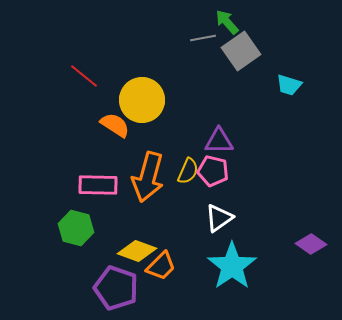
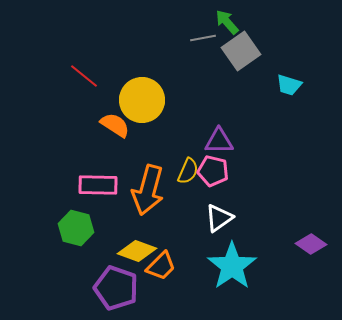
orange arrow: moved 13 px down
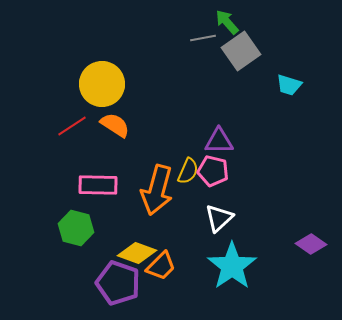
red line: moved 12 px left, 50 px down; rotated 72 degrees counterclockwise
yellow circle: moved 40 px left, 16 px up
orange arrow: moved 9 px right
white triangle: rotated 8 degrees counterclockwise
yellow diamond: moved 2 px down
purple pentagon: moved 2 px right, 5 px up
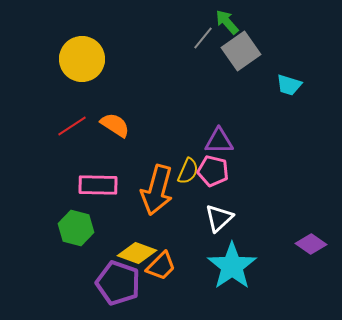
gray line: rotated 40 degrees counterclockwise
yellow circle: moved 20 px left, 25 px up
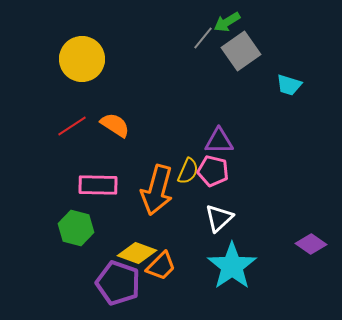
green arrow: rotated 80 degrees counterclockwise
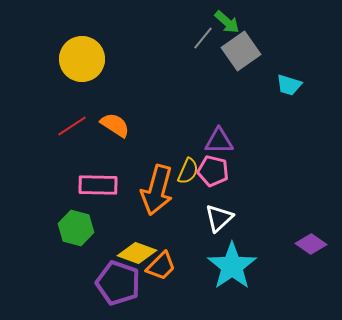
green arrow: rotated 108 degrees counterclockwise
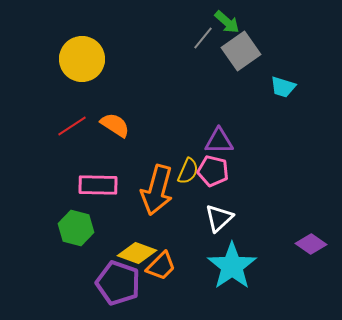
cyan trapezoid: moved 6 px left, 2 px down
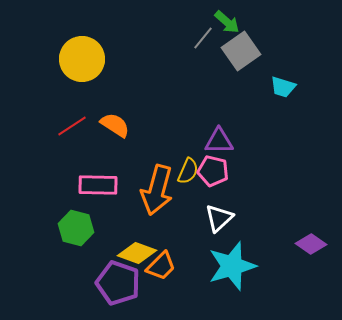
cyan star: rotated 18 degrees clockwise
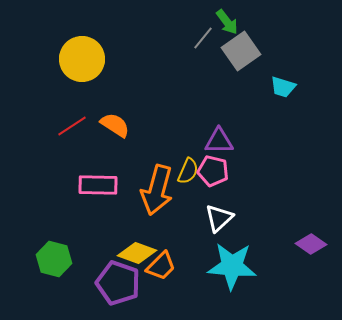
green arrow: rotated 12 degrees clockwise
green hexagon: moved 22 px left, 31 px down
cyan star: rotated 21 degrees clockwise
